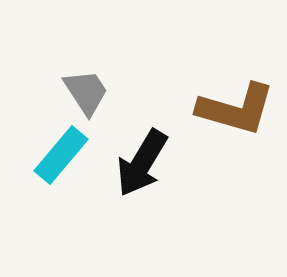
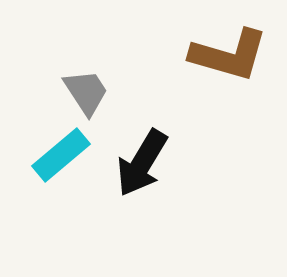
brown L-shape: moved 7 px left, 54 px up
cyan rectangle: rotated 10 degrees clockwise
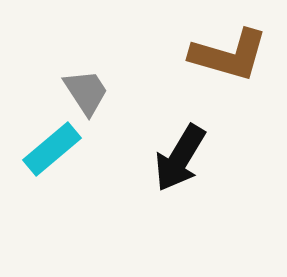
cyan rectangle: moved 9 px left, 6 px up
black arrow: moved 38 px right, 5 px up
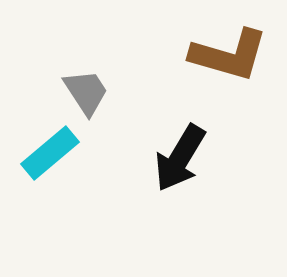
cyan rectangle: moved 2 px left, 4 px down
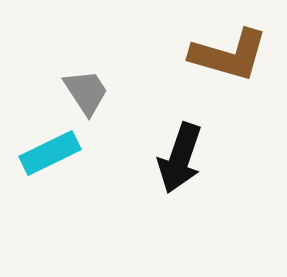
cyan rectangle: rotated 14 degrees clockwise
black arrow: rotated 12 degrees counterclockwise
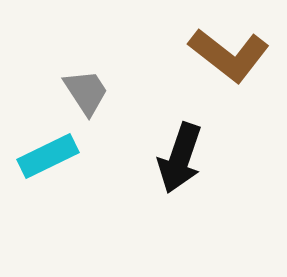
brown L-shape: rotated 22 degrees clockwise
cyan rectangle: moved 2 px left, 3 px down
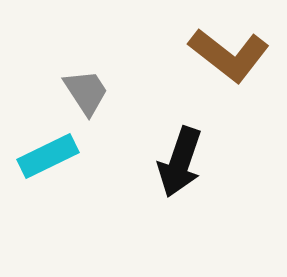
black arrow: moved 4 px down
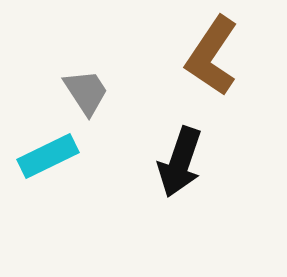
brown L-shape: moved 17 px left, 1 px down; rotated 86 degrees clockwise
